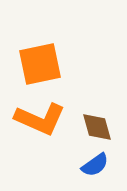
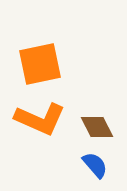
brown diamond: rotated 12 degrees counterclockwise
blue semicircle: rotated 96 degrees counterclockwise
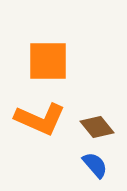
orange square: moved 8 px right, 3 px up; rotated 12 degrees clockwise
brown diamond: rotated 12 degrees counterclockwise
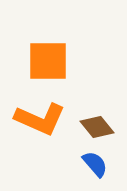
blue semicircle: moved 1 px up
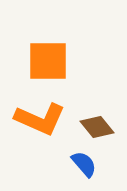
blue semicircle: moved 11 px left
